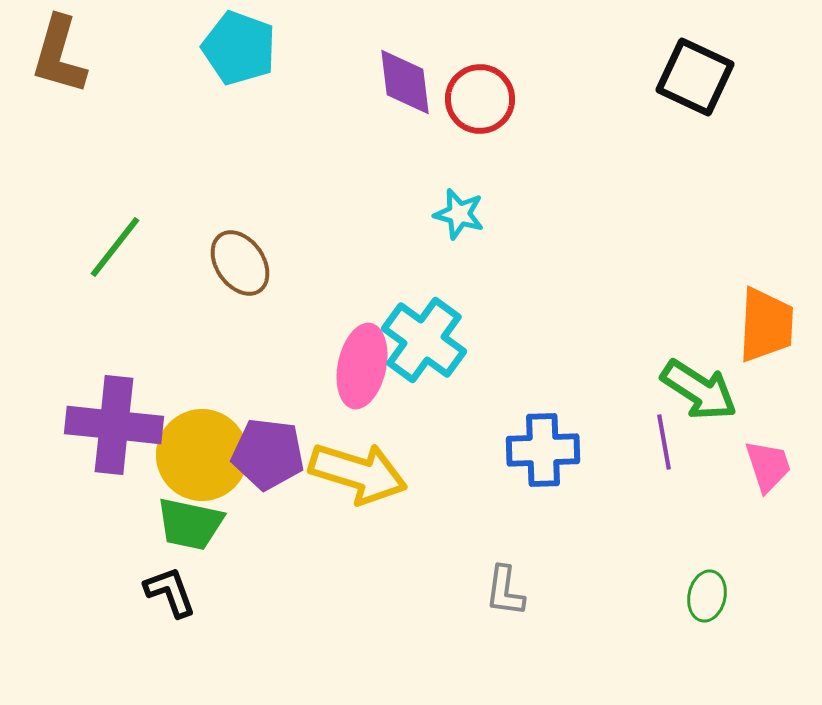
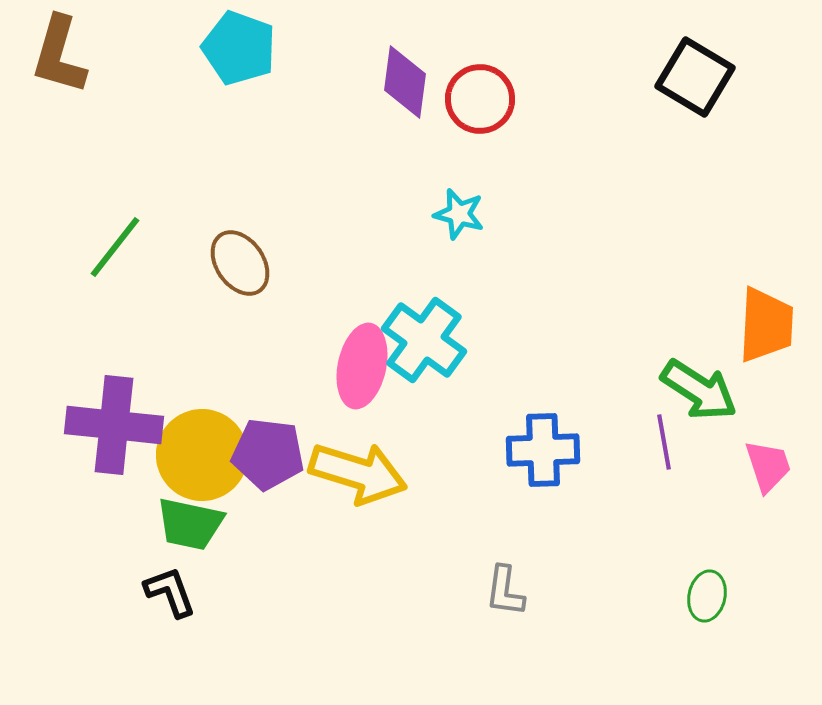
black square: rotated 6 degrees clockwise
purple diamond: rotated 14 degrees clockwise
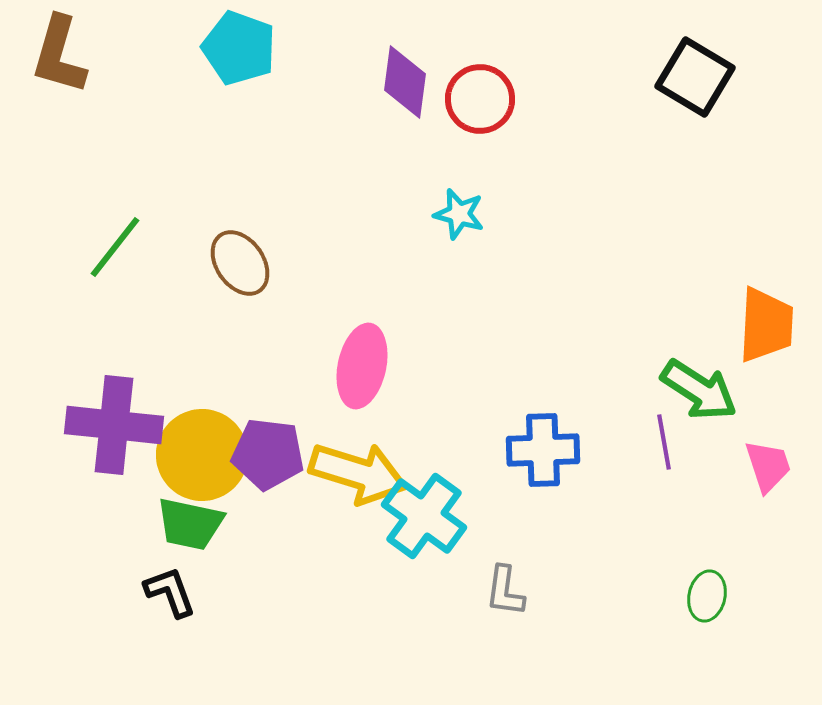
cyan cross: moved 176 px down
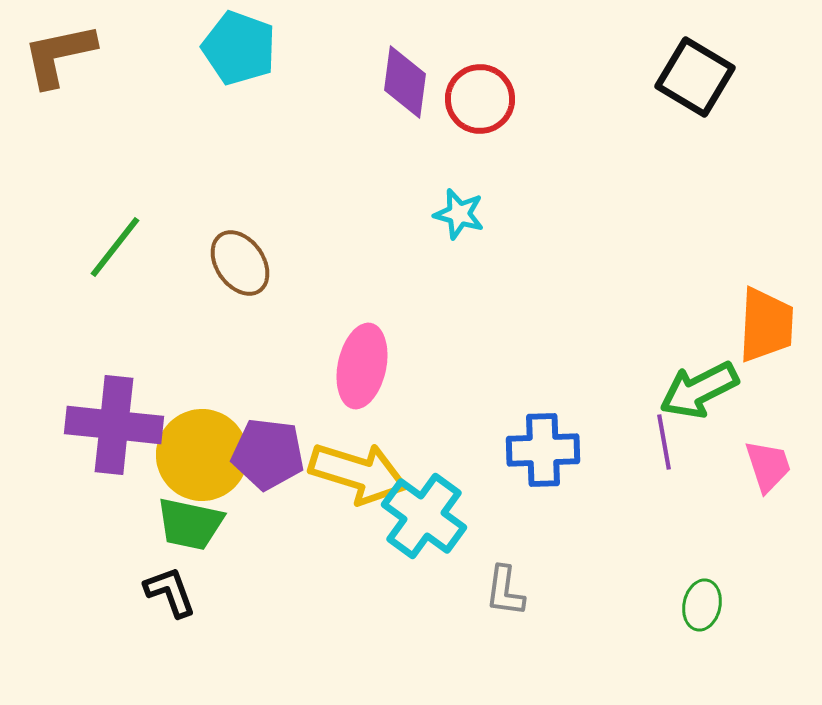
brown L-shape: rotated 62 degrees clockwise
green arrow: rotated 120 degrees clockwise
green ellipse: moved 5 px left, 9 px down
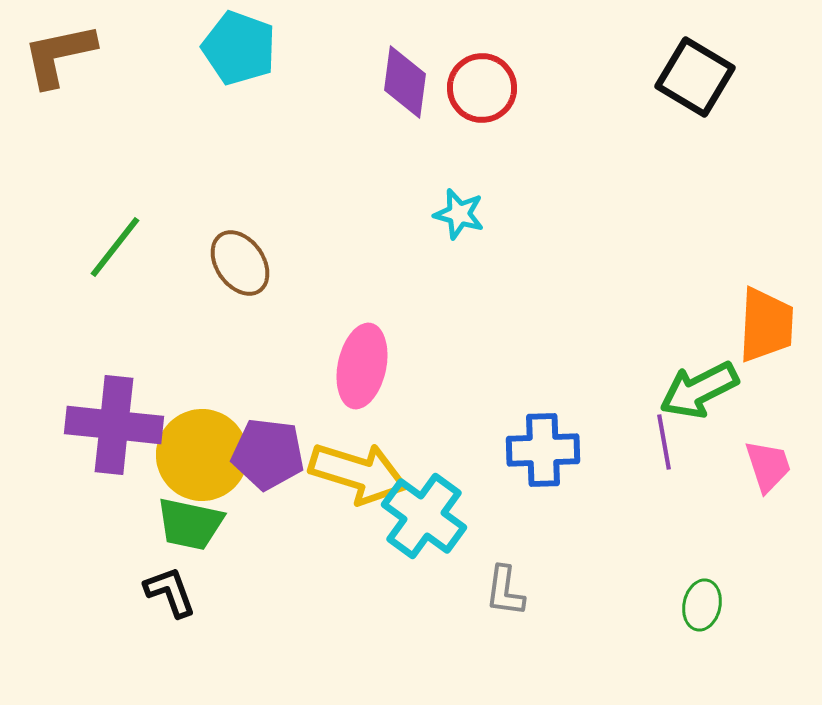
red circle: moved 2 px right, 11 px up
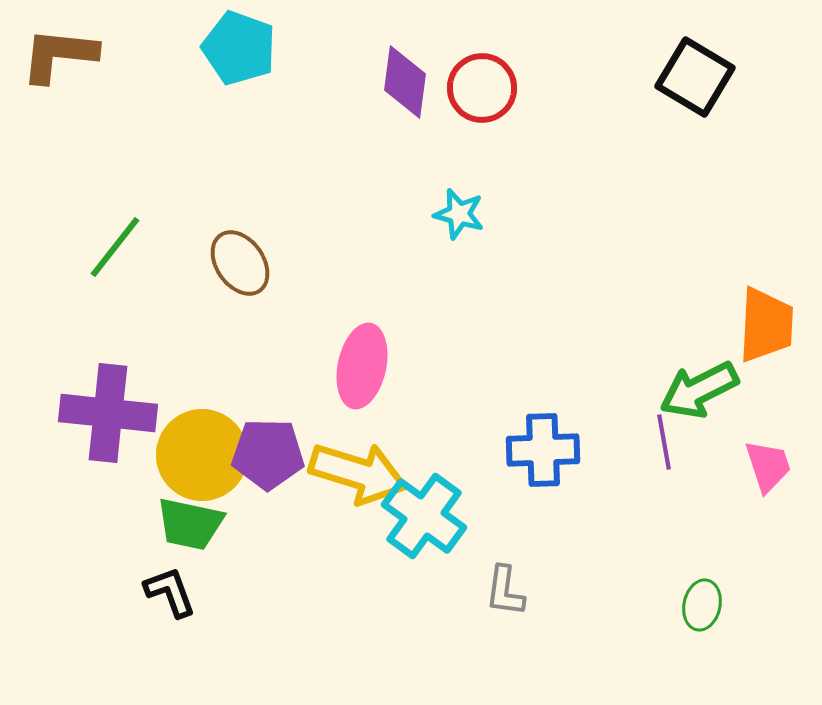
brown L-shape: rotated 18 degrees clockwise
purple cross: moved 6 px left, 12 px up
purple pentagon: rotated 6 degrees counterclockwise
